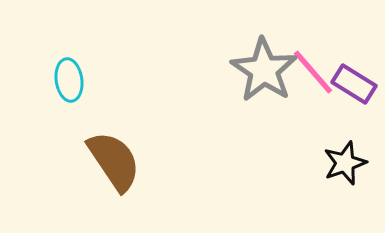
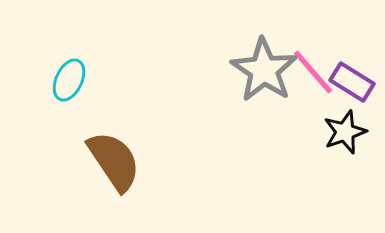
cyan ellipse: rotated 33 degrees clockwise
purple rectangle: moved 2 px left, 2 px up
black star: moved 31 px up
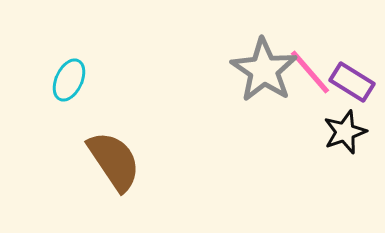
pink line: moved 3 px left
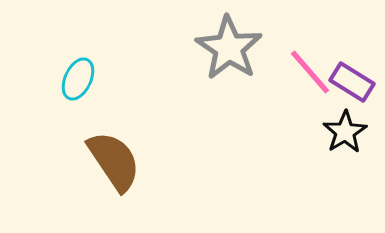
gray star: moved 35 px left, 22 px up
cyan ellipse: moved 9 px right, 1 px up
black star: rotated 12 degrees counterclockwise
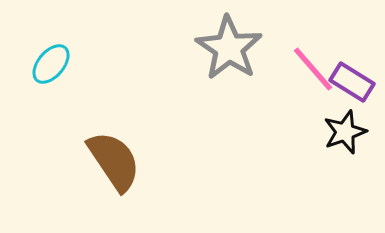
pink line: moved 3 px right, 3 px up
cyan ellipse: moved 27 px left, 15 px up; rotated 15 degrees clockwise
black star: rotated 12 degrees clockwise
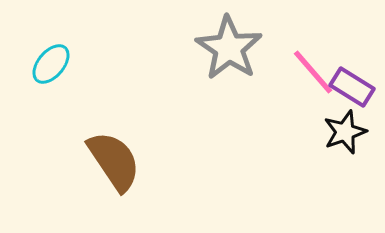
pink line: moved 3 px down
purple rectangle: moved 5 px down
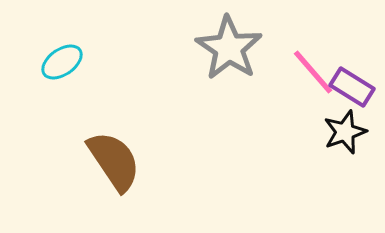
cyan ellipse: moved 11 px right, 2 px up; rotated 15 degrees clockwise
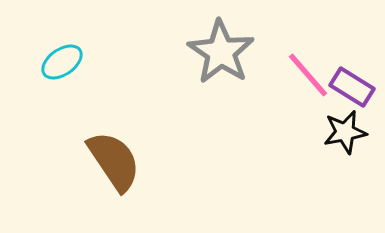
gray star: moved 8 px left, 4 px down
pink line: moved 5 px left, 3 px down
black star: rotated 9 degrees clockwise
